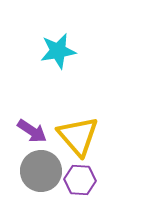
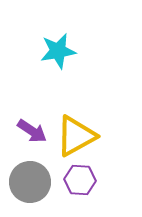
yellow triangle: moved 2 px left; rotated 42 degrees clockwise
gray circle: moved 11 px left, 11 px down
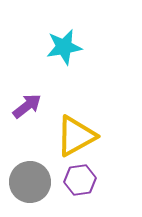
cyan star: moved 6 px right, 4 px up
purple arrow: moved 5 px left, 25 px up; rotated 72 degrees counterclockwise
purple hexagon: rotated 12 degrees counterclockwise
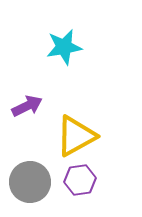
purple arrow: rotated 12 degrees clockwise
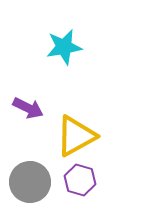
purple arrow: moved 1 px right, 2 px down; rotated 52 degrees clockwise
purple hexagon: rotated 24 degrees clockwise
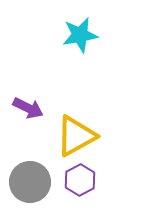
cyan star: moved 16 px right, 12 px up
purple hexagon: rotated 16 degrees clockwise
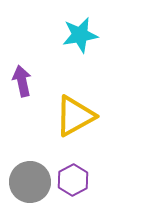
purple arrow: moved 6 px left, 27 px up; rotated 128 degrees counterclockwise
yellow triangle: moved 1 px left, 20 px up
purple hexagon: moved 7 px left
